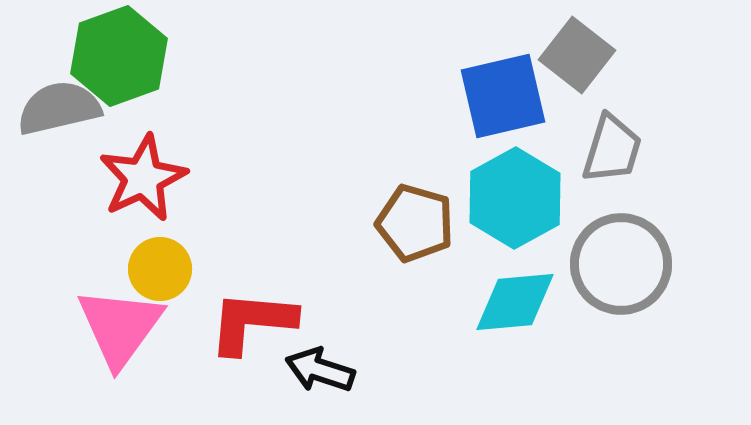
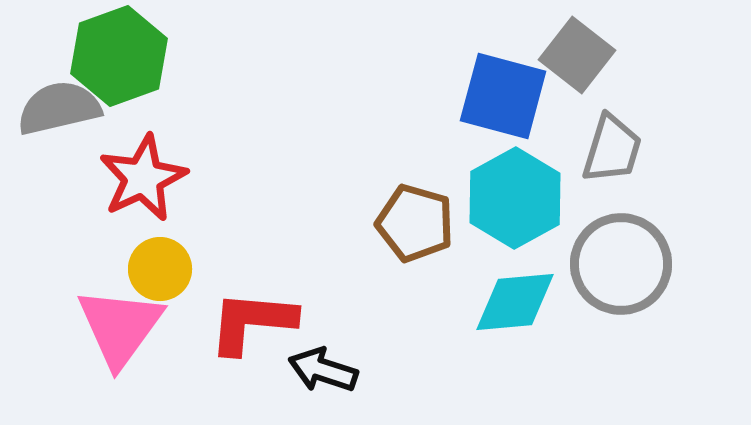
blue square: rotated 28 degrees clockwise
black arrow: moved 3 px right
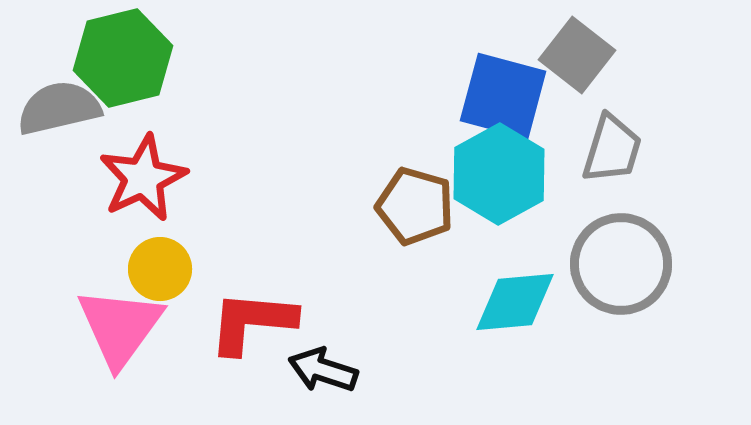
green hexagon: moved 4 px right, 2 px down; rotated 6 degrees clockwise
cyan hexagon: moved 16 px left, 24 px up
brown pentagon: moved 17 px up
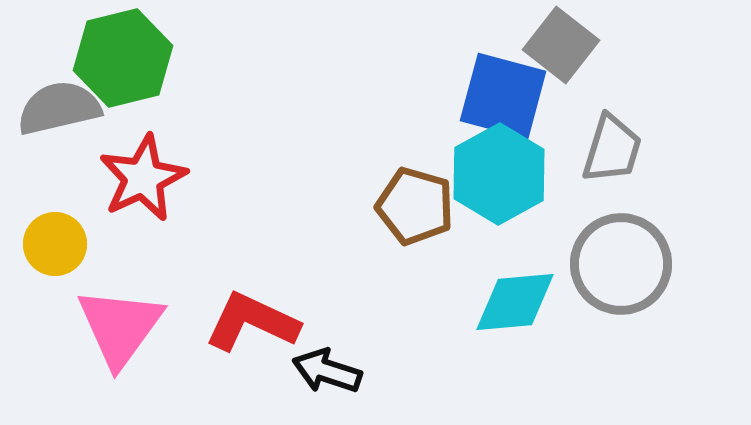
gray square: moved 16 px left, 10 px up
yellow circle: moved 105 px left, 25 px up
red L-shape: rotated 20 degrees clockwise
black arrow: moved 4 px right, 1 px down
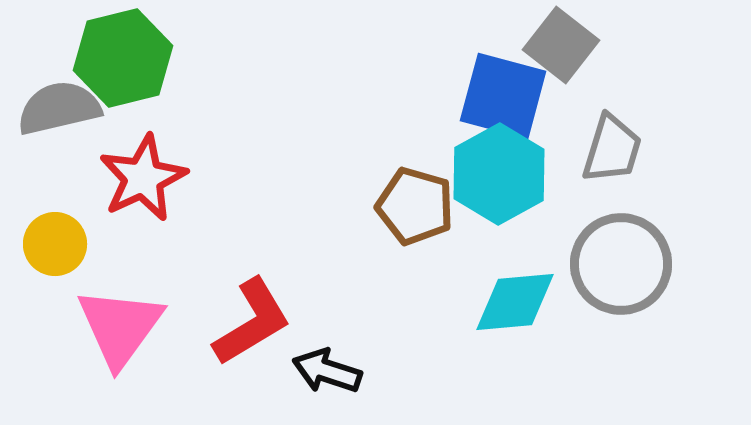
red L-shape: rotated 124 degrees clockwise
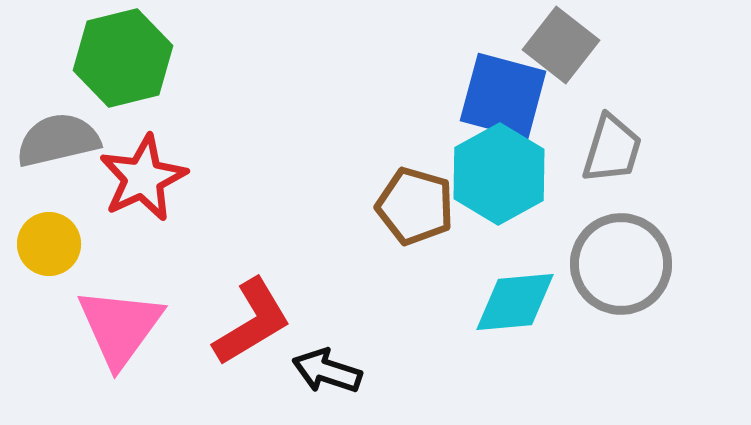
gray semicircle: moved 1 px left, 32 px down
yellow circle: moved 6 px left
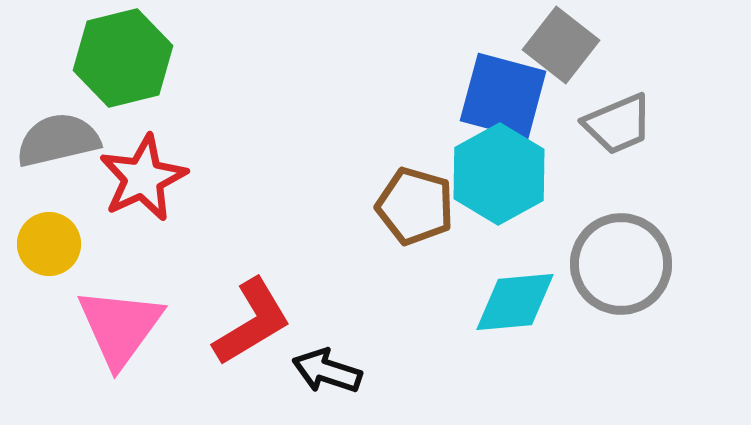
gray trapezoid: moved 6 px right, 25 px up; rotated 50 degrees clockwise
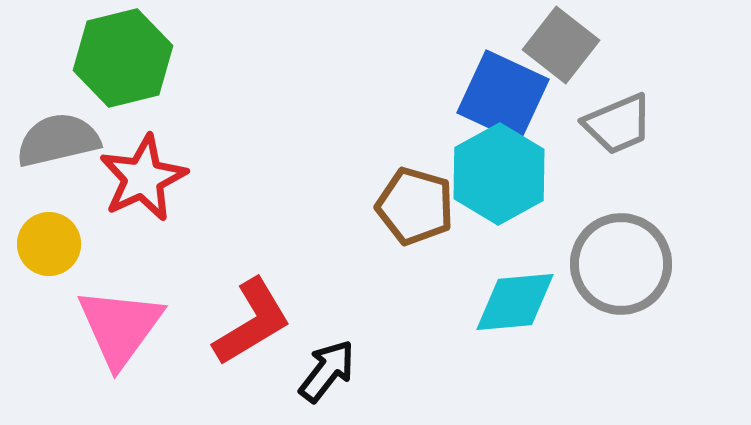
blue square: rotated 10 degrees clockwise
black arrow: rotated 110 degrees clockwise
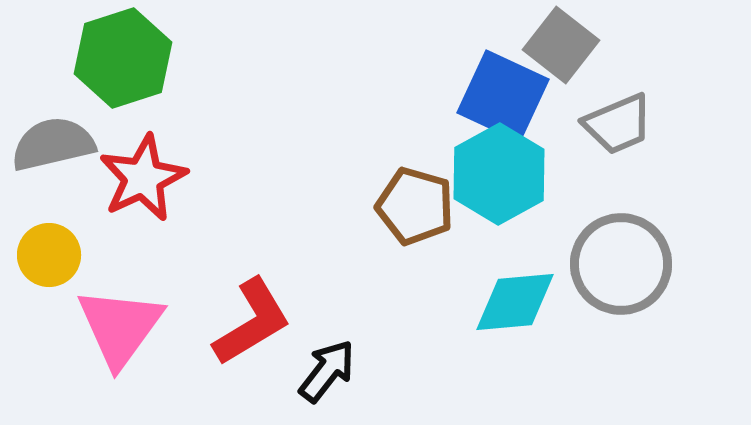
green hexagon: rotated 4 degrees counterclockwise
gray semicircle: moved 5 px left, 4 px down
yellow circle: moved 11 px down
